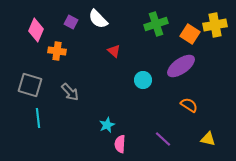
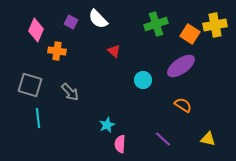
orange semicircle: moved 6 px left
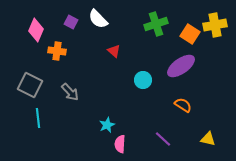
gray square: rotated 10 degrees clockwise
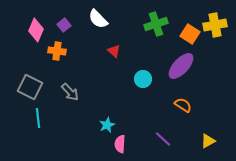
purple square: moved 7 px left, 3 px down; rotated 24 degrees clockwise
purple ellipse: rotated 12 degrees counterclockwise
cyan circle: moved 1 px up
gray square: moved 2 px down
yellow triangle: moved 2 px down; rotated 42 degrees counterclockwise
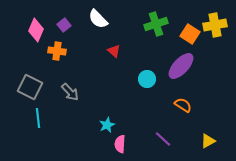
cyan circle: moved 4 px right
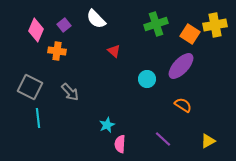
white semicircle: moved 2 px left
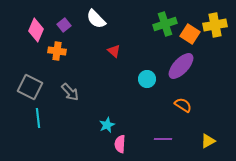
green cross: moved 9 px right
purple line: rotated 42 degrees counterclockwise
